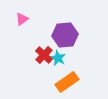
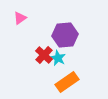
pink triangle: moved 2 px left, 1 px up
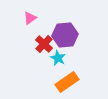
pink triangle: moved 10 px right
red cross: moved 11 px up
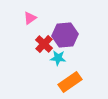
cyan star: rotated 21 degrees counterclockwise
orange rectangle: moved 3 px right
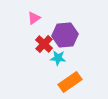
pink triangle: moved 4 px right
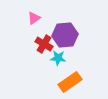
red cross: rotated 12 degrees counterclockwise
